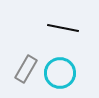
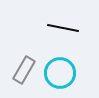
gray rectangle: moved 2 px left, 1 px down
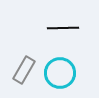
black line: rotated 12 degrees counterclockwise
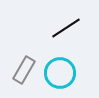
black line: moved 3 px right; rotated 32 degrees counterclockwise
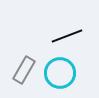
black line: moved 1 px right, 8 px down; rotated 12 degrees clockwise
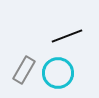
cyan circle: moved 2 px left
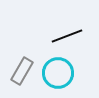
gray rectangle: moved 2 px left, 1 px down
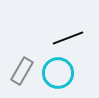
black line: moved 1 px right, 2 px down
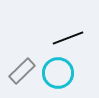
gray rectangle: rotated 16 degrees clockwise
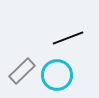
cyan circle: moved 1 px left, 2 px down
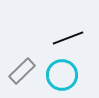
cyan circle: moved 5 px right
